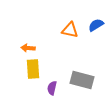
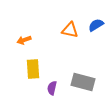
orange arrow: moved 4 px left, 8 px up; rotated 24 degrees counterclockwise
gray rectangle: moved 1 px right, 2 px down
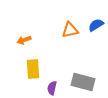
orange triangle: rotated 24 degrees counterclockwise
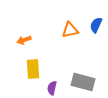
blue semicircle: rotated 35 degrees counterclockwise
